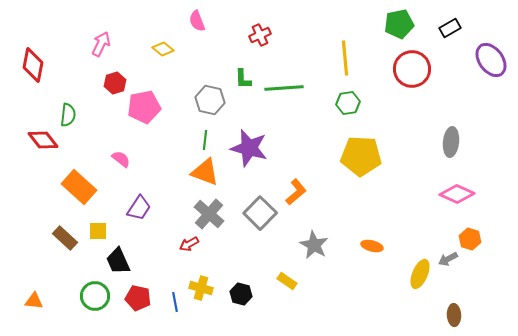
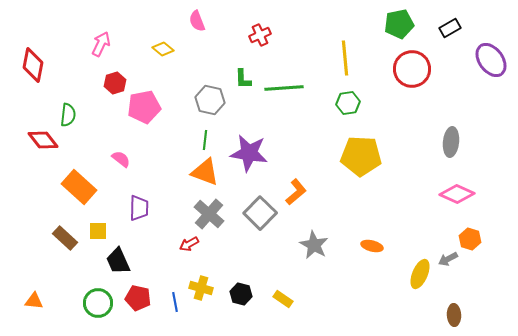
purple star at (249, 148): moved 5 px down; rotated 6 degrees counterclockwise
purple trapezoid at (139, 208): rotated 32 degrees counterclockwise
yellow rectangle at (287, 281): moved 4 px left, 18 px down
green circle at (95, 296): moved 3 px right, 7 px down
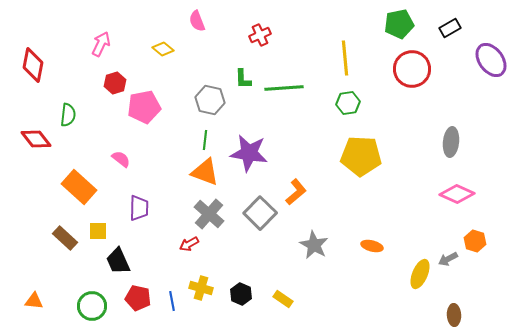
red diamond at (43, 140): moved 7 px left, 1 px up
orange hexagon at (470, 239): moved 5 px right, 2 px down
black hexagon at (241, 294): rotated 10 degrees clockwise
blue line at (175, 302): moved 3 px left, 1 px up
green circle at (98, 303): moved 6 px left, 3 px down
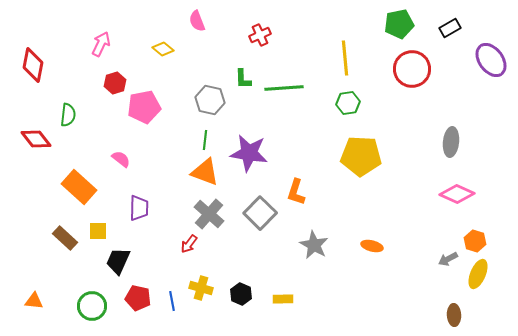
orange L-shape at (296, 192): rotated 148 degrees clockwise
red arrow at (189, 244): rotated 24 degrees counterclockwise
black trapezoid at (118, 261): rotated 48 degrees clockwise
yellow ellipse at (420, 274): moved 58 px right
yellow rectangle at (283, 299): rotated 36 degrees counterclockwise
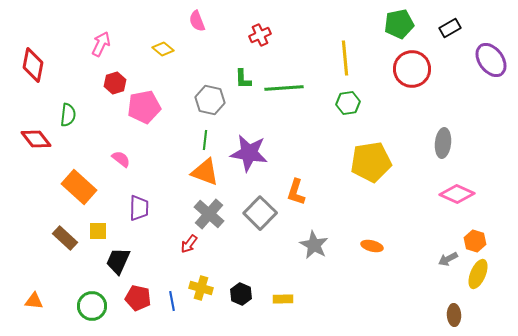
gray ellipse at (451, 142): moved 8 px left, 1 px down
yellow pentagon at (361, 156): moved 10 px right, 6 px down; rotated 12 degrees counterclockwise
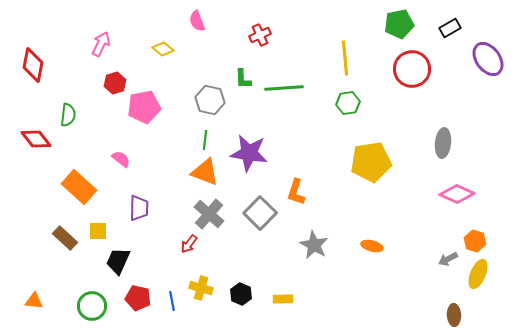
purple ellipse at (491, 60): moved 3 px left, 1 px up
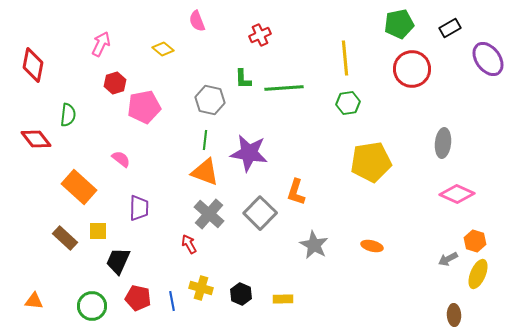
red arrow at (189, 244): rotated 114 degrees clockwise
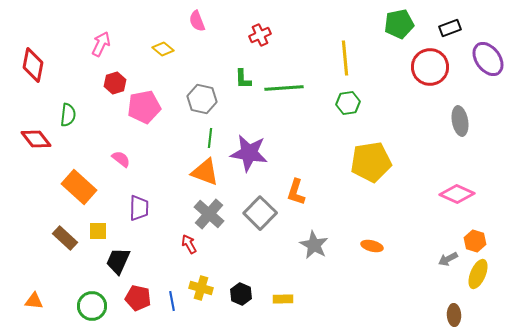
black rectangle at (450, 28): rotated 10 degrees clockwise
red circle at (412, 69): moved 18 px right, 2 px up
gray hexagon at (210, 100): moved 8 px left, 1 px up
green line at (205, 140): moved 5 px right, 2 px up
gray ellipse at (443, 143): moved 17 px right, 22 px up; rotated 16 degrees counterclockwise
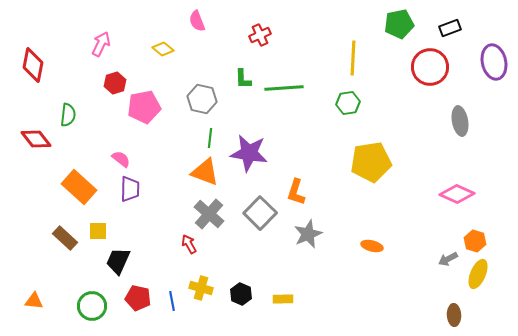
yellow line at (345, 58): moved 8 px right; rotated 8 degrees clockwise
purple ellipse at (488, 59): moved 6 px right, 3 px down; rotated 24 degrees clockwise
purple trapezoid at (139, 208): moved 9 px left, 19 px up
gray star at (314, 245): moved 6 px left, 11 px up; rotated 20 degrees clockwise
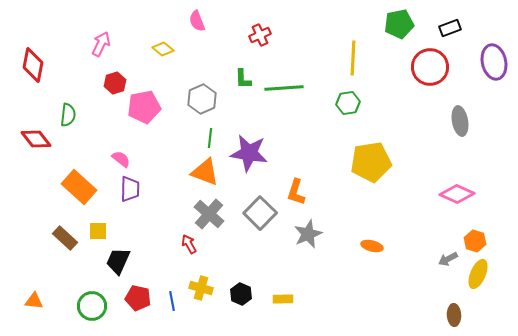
gray hexagon at (202, 99): rotated 24 degrees clockwise
